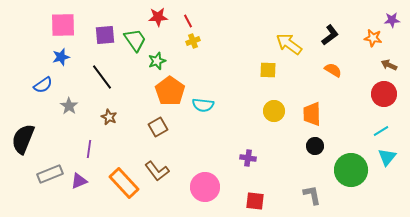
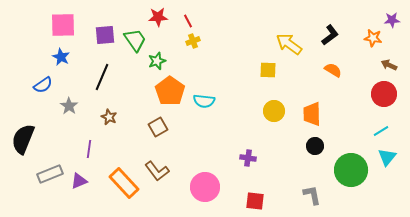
blue star: rotated 30 degrees counterclockwise
black line: rotated 60 degrees clockwise
cyan semicircle: moved 1 px right, 4 px up
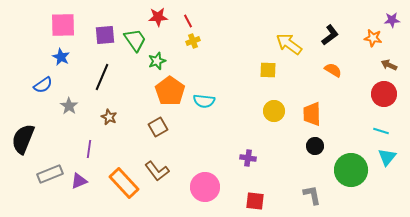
cyan line: rotated 49 degrees clockwise
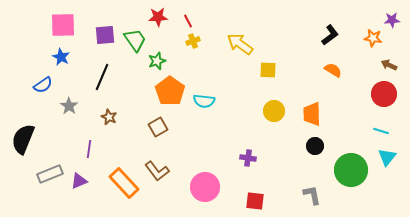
yellow arrow: moved 49 px left
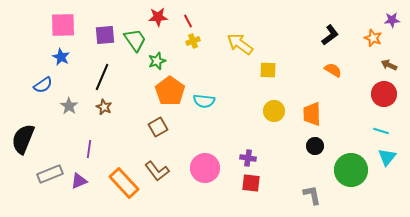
orange star: rotated 12 degrees clockwise
brown star: moved 5 px left, 10 px up
pink circle: moved 19 px up
red square: moved 4 px left, 18 px up
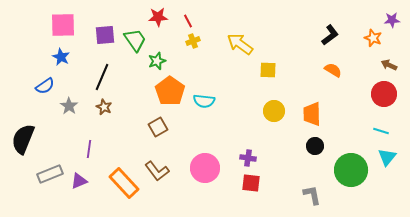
blue semicircle: moved 2 px right, 1 px down
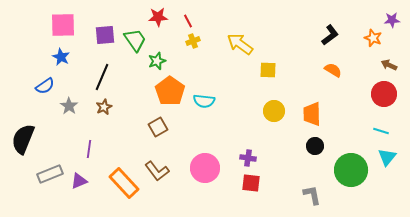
brown star: rotated 21 degrees clockwise
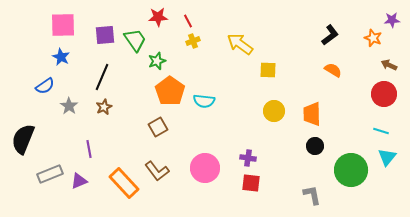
purple line: rotated 18 degrees counterclockwise
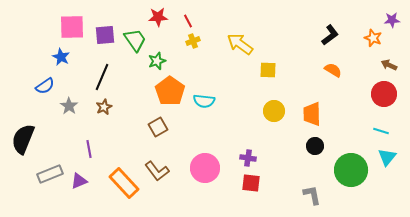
pink square: moved 9 px right, 2 px down
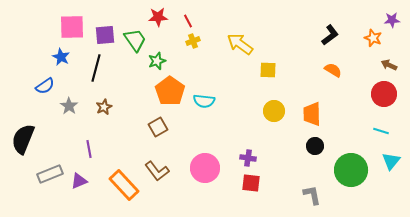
black line: moved 6 px left, 9 px up; rotated 8 degrees counterclockwise
cyan triangle: moved 4 px right, 4 px down
orange rectangle: moved 2 px down
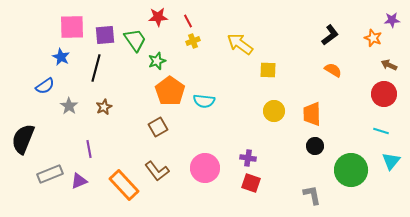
red square: rotated 12 degrees clockwise
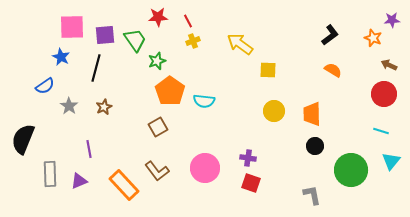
gray rectangle: rotated 70 degrees counterclockwise
